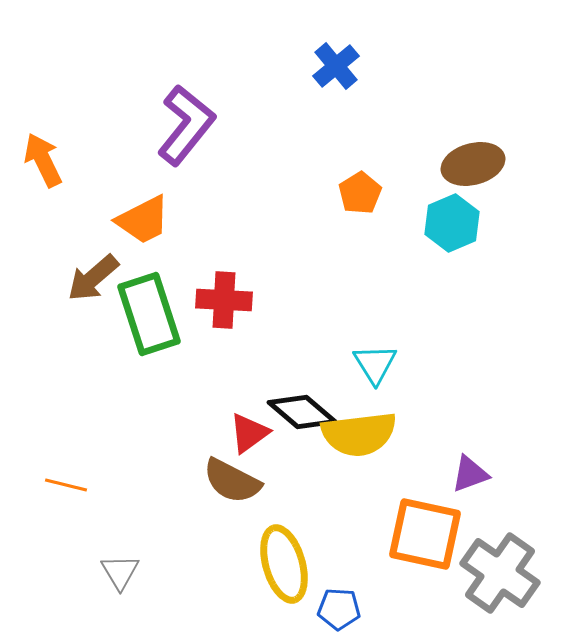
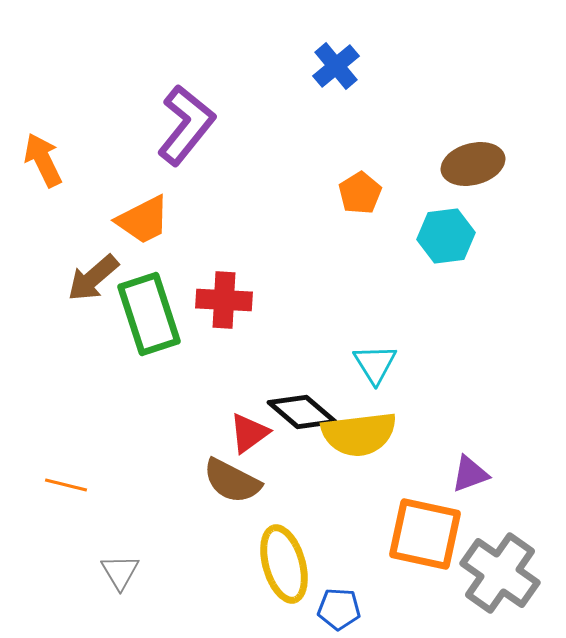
cyan hexagon: moved 6 px left, 13 px down; rotated 16 degrees clockwise
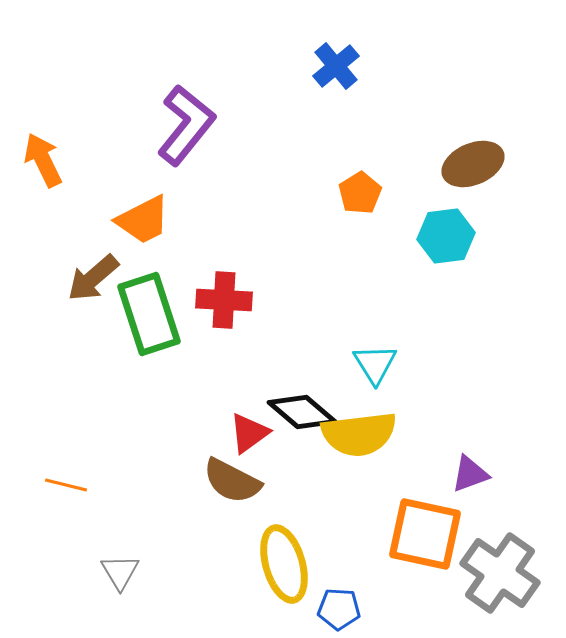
brown ellipse: rotated 8 degrees counterclockwise
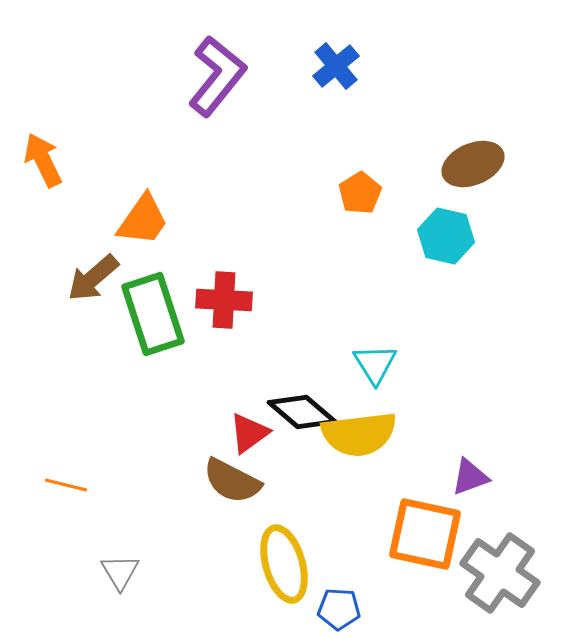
purple L-shape: moved 31 px right, 49 px up
orange trapezoid: rotated 28 degrees counterclockwise
cyan hexagon: rotated 20 degrees clockwise
green rectangle: moved 4 px right
purple triangle: moved 3 px down
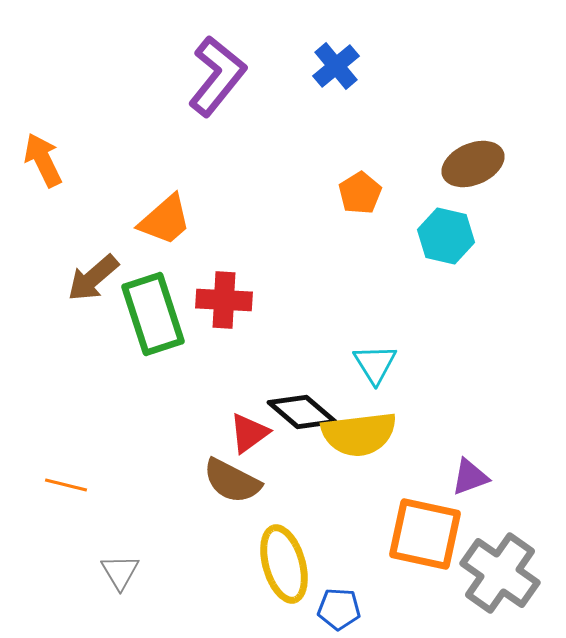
orange trapezoid: moved 22 px right; rotated 14 degrees clockwise
